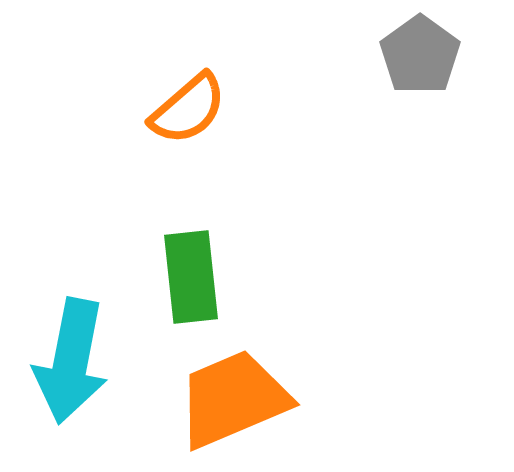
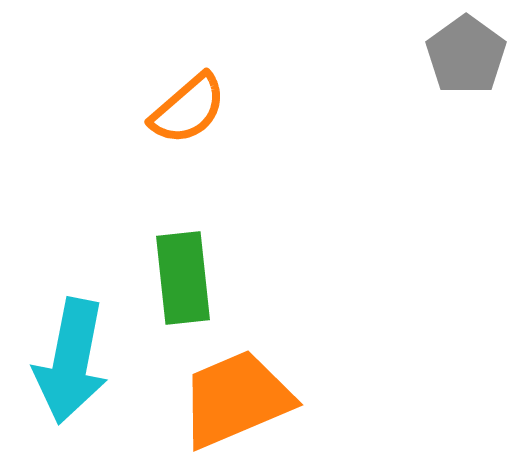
gray pentagon: moved 46 px right
green rectangle: moved 8 px left, 1 px down
orange trapezoid: moved 3 px right
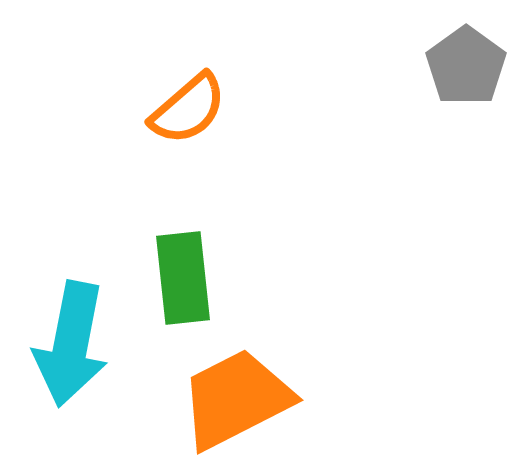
gray pentagon: moved 11 px down
cyan arrow: moved 17 px up
orange trapezoid: rotated 4 degrees counterclockwise
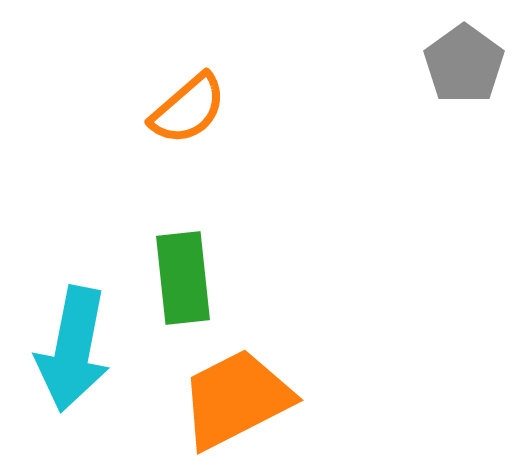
gray pentagon: moved 2 px left, 2 px up
cyan arrow: moved 2 px right, 5 px down
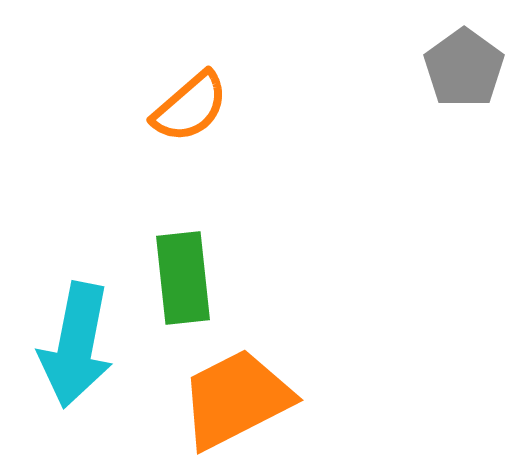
gray pentagon: moved 4 px down
orange semicircle: moved 2 px right, 2 px up
cyan arrow: moved 3 px right, 4 px up
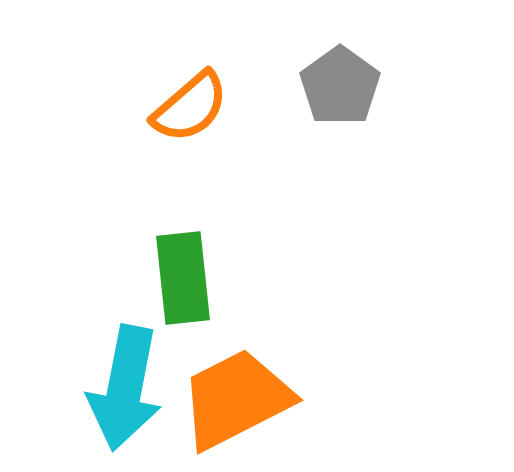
gray pentagon: moved 124 px left, 18 px down
cyan arrow: moved 49 px right, 43 px down
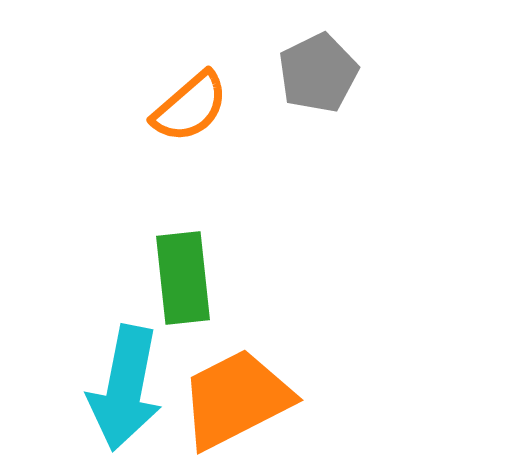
gray pentagon: moved 22 px left, 13 px up; rotated 10 degrees clockwise
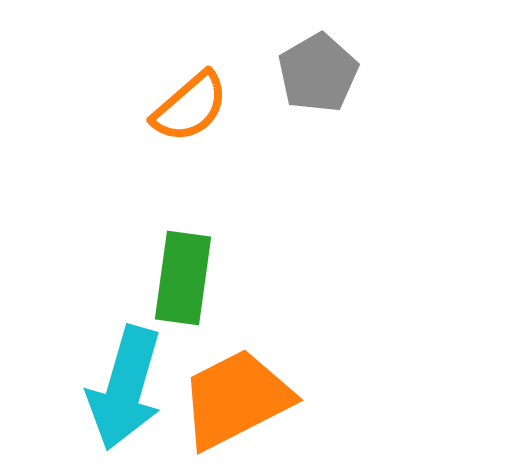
gray pentagon: rotated 4 degrees counterclockwise
green rectangle: rotated 14 degrees clockwise
cyan arrow: rotated 5 degrees clockwise
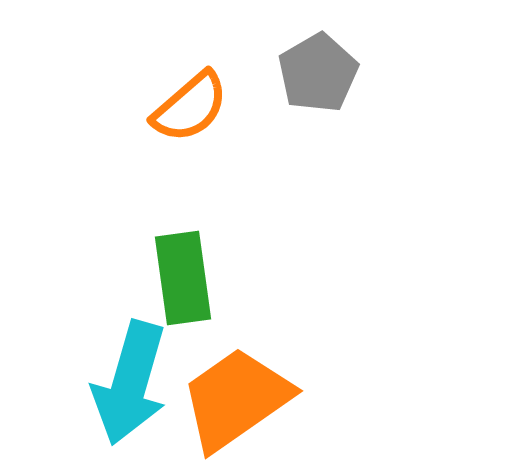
green rectangle: rotated 16 degrees counterclockwise
cyan arrow: moved 5 px right, 5 px up
orange trapezoid: rotated 8 degrees counterclockwise
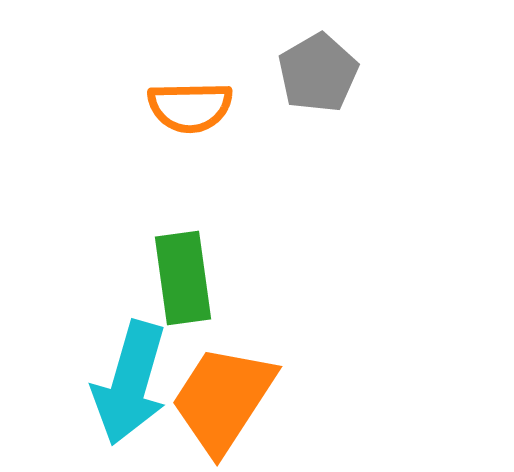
orange semicircle: rotated 40 degrees clockwise
orange trapezoid: moved 13 px left; rotated 22 degrees counterclockwise
